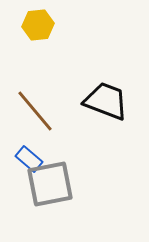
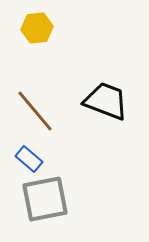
yellow hexagon: moved 1 px left, 3 px down
gray square: moved 5 px left, 15 px down
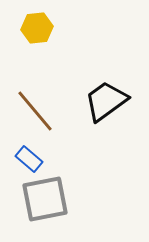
black trapezoid: rotated 57 degrees counterclockwise
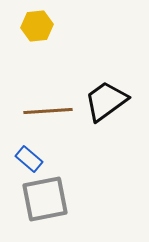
yellow hexagon: moved 2 px up
brown line: moved 13 px right; rotated 54 degrees counterclockwise
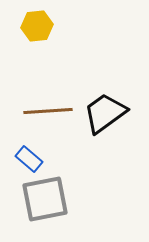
black trapezoid: moved 1 px left, 12 px down
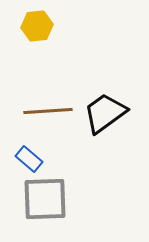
gray square: rotated 9 degrees clockwise
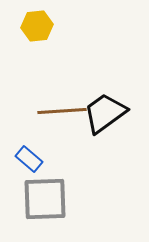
brown line: moved 14 px right
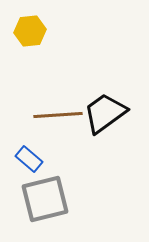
yellow hexagon: moved 7 px left, 5 px down
brown line: moved 4 px left, 4 px down
gray square: rotated 12 degrees counterclockwise
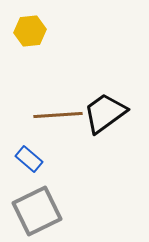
gray square: moved 8 px left, 12 px down; rotated 12 degrees counterclockwise
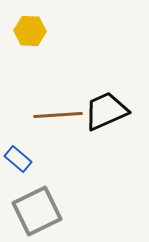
yellow hexagon: rotated 8 degrees clockwise
black trapezoid: moved 1 px right, 2 px up; rotated 12 degrees clockwise
blue rectangle: moved 11 px left
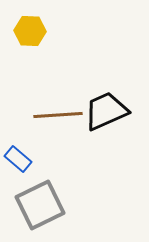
gray square: moved 3 px right, 6 px up
